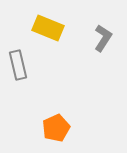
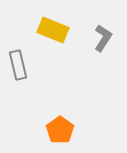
yellow rectangle: moved 5 px right, 2 px down
orange pentagon: moved 4 px right, 2 px down; rotated 12 degrees counterclockwise
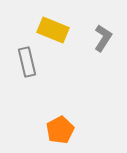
gray rectangle: moved 9 px right, 3 px up
orange pentagon: rotated 8 degrees clockwise
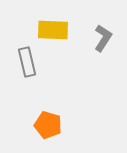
yellow rectangle: rotated 20 degrees counterclockwise
orange pentagon: moved 12 px left, 5 px up; rotated 28 degrees counterclockwise
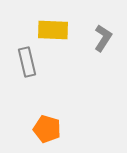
orange pentagon: moved 1 px left, 4 px down
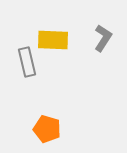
yellow rectangle: moved 10 px down
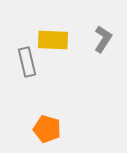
gray L-shape: moved 1 px down
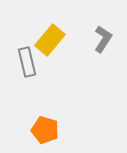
yellow rectangle: moved 3 px left; rotated 52 degrees counterclockwise
orange pentagon: moved 2 px left, 1 px down
